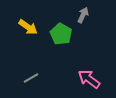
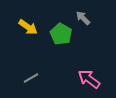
gray arrow: moved 3 px down; rotated 70 degrees counterclockwise
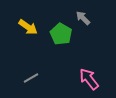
pink arrow: rotated 15 degrees clockwise
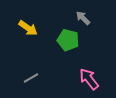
yellow arrow: moved 1 px down
green pentagon: moved 7 px right, 6 px down; rotated 15 degrees counterclockwise
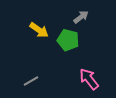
gray arrow: moved 2 px left, 1 px up; rotated 98 degrees clockwise
yellow arrow: moved 11 px right, 2 px down
gray line: moved 3 px down
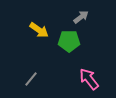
green pentagon: moved 1 px right, 1 px down; rotated 15 degrees counterclockwise
gray line: moved 2 px up; rotated 21 degrees counterclockwise
